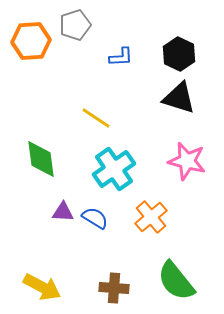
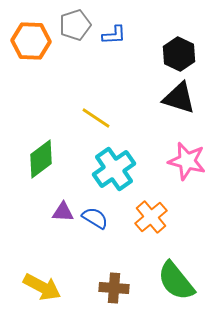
orange hexagon: rotated 6 degrees clockwise
blue L-shape: moved 7 px left, 22 px up
green diamond: rotated 60 degrees clockwise
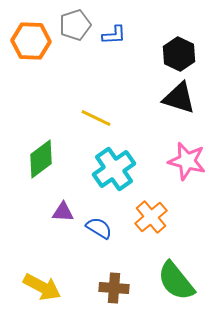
yellow line: rotated 8 degrees counterclockwise
blue semicircle: moved 4 px right, 10 px down
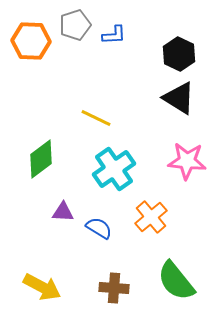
black triangle: rotated 15 degrees clockwise
pink star: rotated 9 degrees counterclockwise
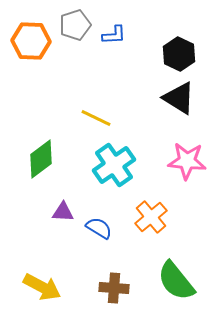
cyan cross: moved 4 px up
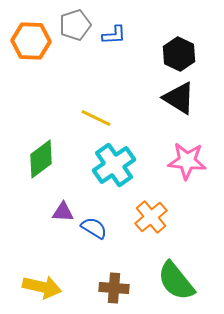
blue semicircle: moved 5 px left
yellow arrow: rotated 15 degrees counterclockwise
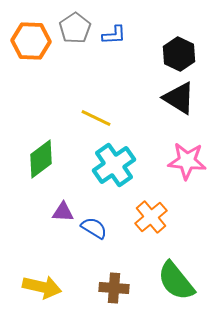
gray pentagon: moved 3 px down; rotated 16 degrees counterclockwise
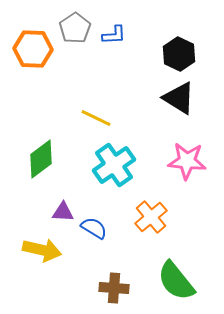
orange hexagon: moved 2 px right, 8 px down
yellow arrow: moved 37 px up
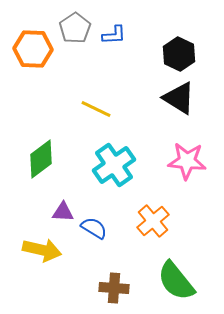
yellow line: moved 9 px up
orange cross: moved 2 px right, 4 px down
